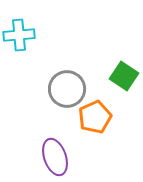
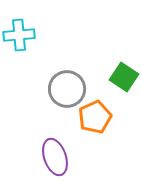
green square: moved 1 px down
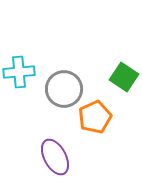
cyan cross: moved 37 px down
gray circle: moved 3 px left
purple ellipse: rotated 9 degrees counterclockwise
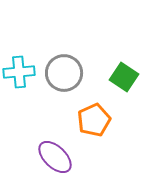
gray circle: moved 16 px up
orange pentagon: moved 1 px left, 3 px down
purple ellipse: rotated 18 degrees counterclockwise
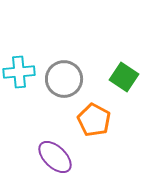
gray circle: moved 6 px down
orange pentagon: rotated 20 degrees counterclockwise
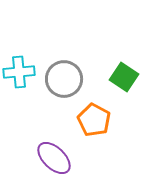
purple ellipse: moved 1 px left, 1 px down
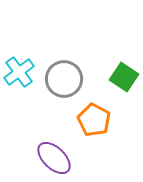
cyan cross: rotated 32 degrees counterclockwise
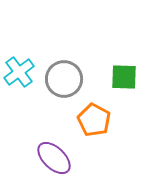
green square: rotated 32 degrees counterclockwise
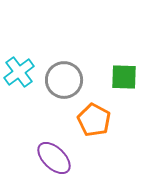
gray circle: moved 1 px down
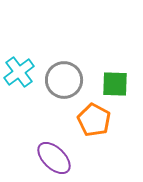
green square: moved 9 px left, 7 px down
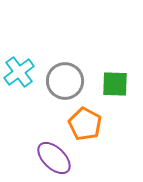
gray circle: moved 1 px right, 1 px down
orange pentagon: moved 9 px left, 4 px down
